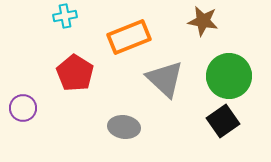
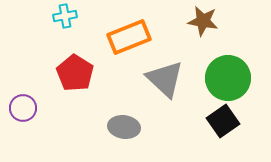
green circle: moved 1 px left, 2 px down
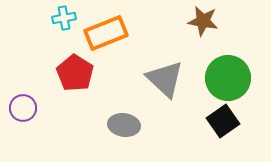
cyan cross: moved 1 px left, 2 px down
orange rectangle: moved 23 px left, 4 px up
gray ellipse: moved 2 px up
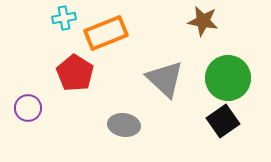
purple circle: moved 5 px right
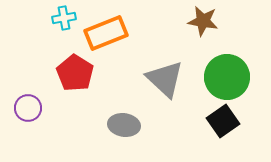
green circle: moved 1 px left, 1 px up
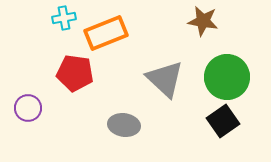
red pentagon: rotated 24 degrees counterclockwise
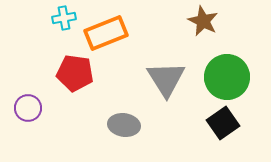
brown star: rotated 16 degrees clockwise
gray triangle: moved 1 px right; rotated 15 degrees clockwise
black square: moved 2 px down
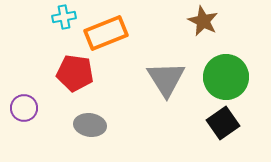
cyan cross: moved 1 px up
green circle: moved 1 px left
purple circle: moved 4 px left
gray ellipse: moved 34 px left
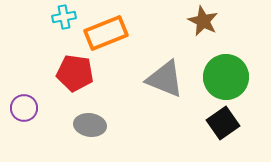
gray triangle: moved 1 px left; rotated 36 degrees counterclockwise
